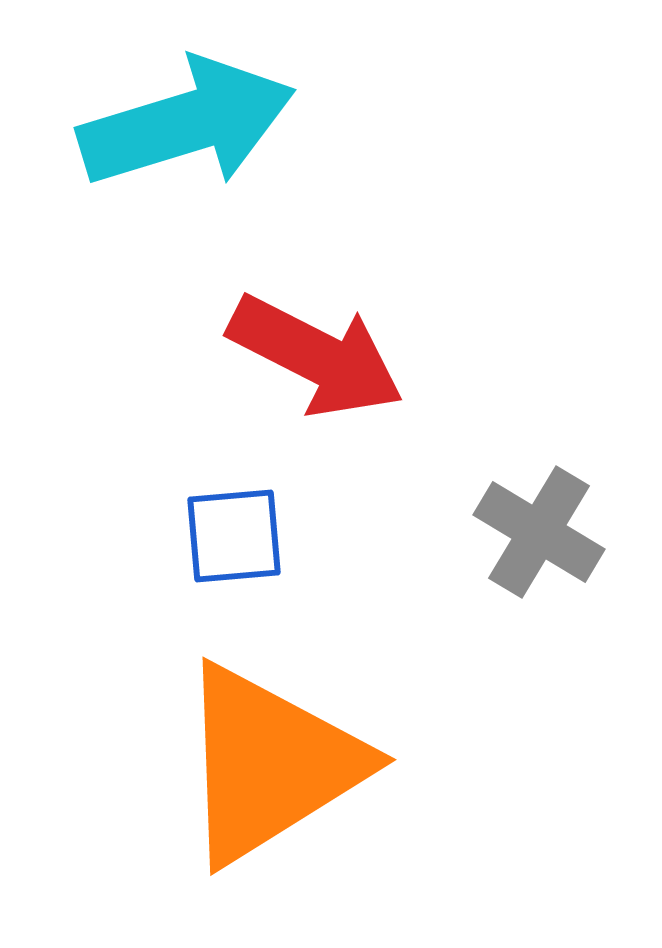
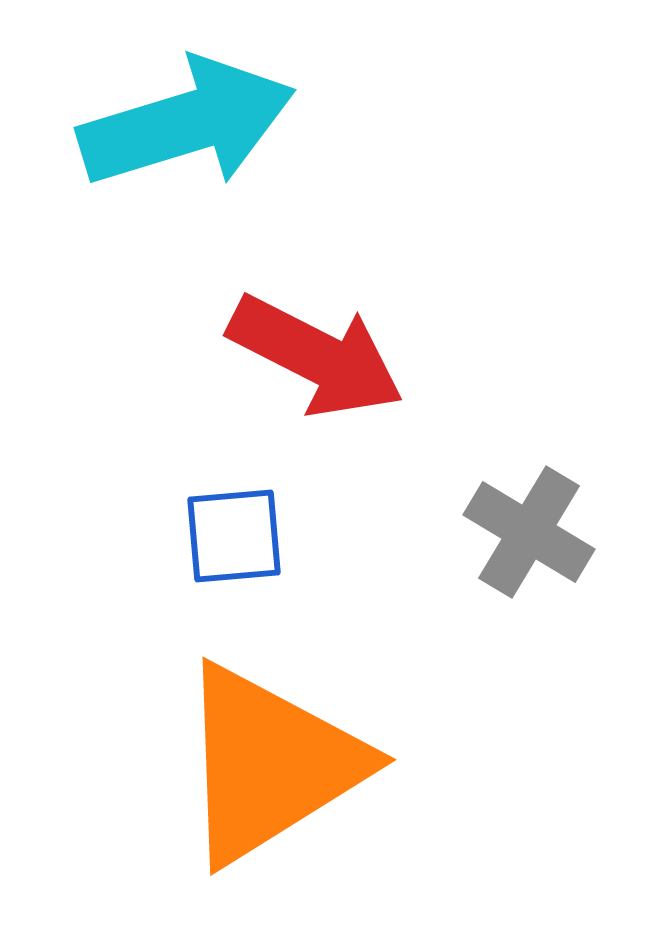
gray cross: moved 10 px left
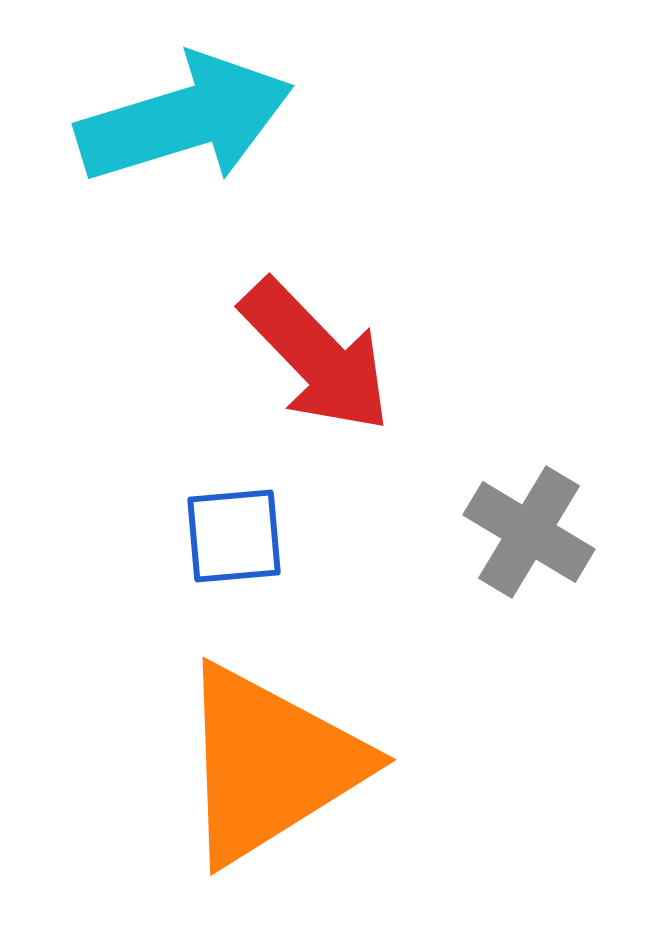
cyan arrow: moved 2 px left, 4 px up
red arrow: rotated 19 degrees clockwise
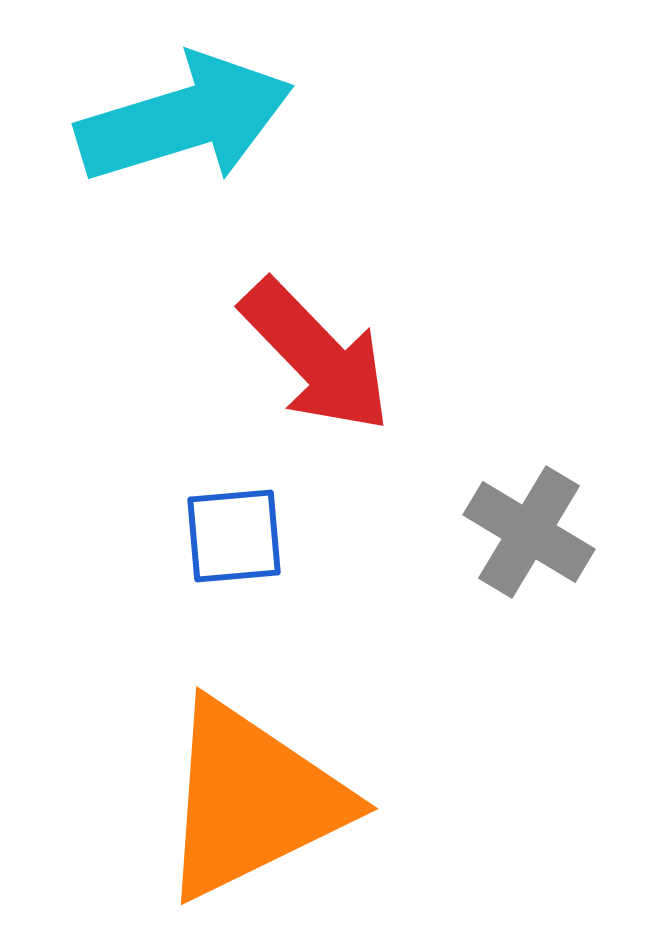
orange triangle: moved 18 px left, 36 px down; rotated 6 degrees clockwise
